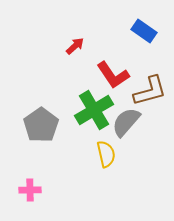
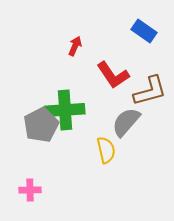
red arrow: rotated 24 degrees counterclockwise
green cross: moved 29 px left; rotated 27 degrees clockwise
gray pentagon: rotated 8 degrees clockwise
yellow semicircle: moved 4 px up
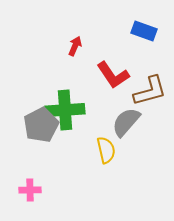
blue rectangle: rotated 15 degrees counterclockwise
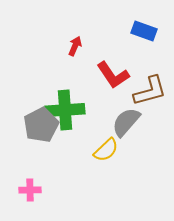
yellow semicircle: rotated 60 degrees clockwise
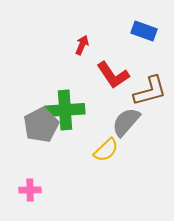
red arrow: moved 7 px right, 1 px up
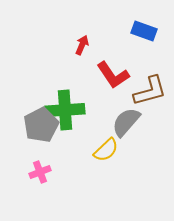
pink cross: moved 10 px right, 18 px up; rotated 20 degrees counterclockwise
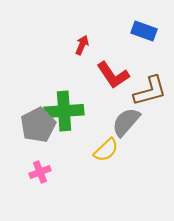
green cross: moved 1 px left, 1 px down
gray pentagon: moved 3 px left
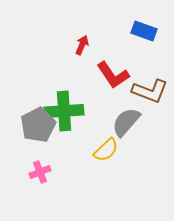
brown L-shape: rotated 36 degrees clockwise
